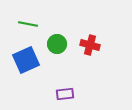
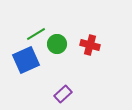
green line: moved 8 px right, 10 px down; rotated 42 degrees counterclockwise
purple rectangle: moved 2 px left; rotated 36 degrees counterclockwise
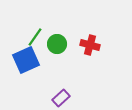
green line: moved 1 px left, 3 px down; rotated 24 degrees counterclockwise
purple rectangle: moved 2 px left, 4 px down
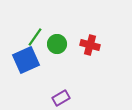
purple rectangle: rotated 12 degrees clockwise
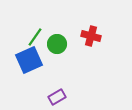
red cross: moved 1 px right, 9 px up
blue square: moved 3 px right
purple rectangle: moved 4 px left, 1 px up
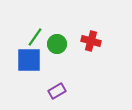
red cross: moved 5 px down
blue square: rotated 24 degrees clockwise
purple rectangle: moved 6 px up
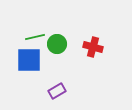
green line: rotated 42 degrees clockwise
red cross: moved 2 px right, 6 px down
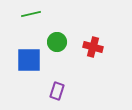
green line: moved 4 px left, 23 px up
green circle: moved 2 px up
purple rectangle: rotated 42 degrees counterclockwise
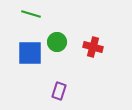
green line: rotated 30 degrees clockwise
blue square: moved 1 px right, 7 px up
purple rectangle: moved 2 px right
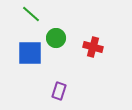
green line: rotated 24 degrees clockwise
green circle: moved 1 px left, 4 px up
